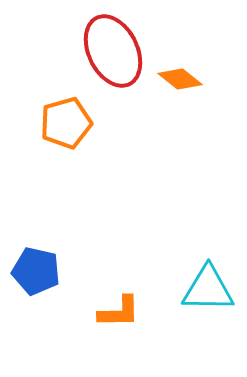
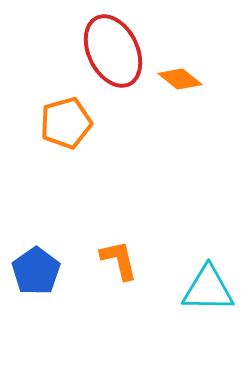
blue pentagon: rotated 24 degrees clockwise
orange L-shape: moved 52 px up; rotated 102 degrees counterclockwise
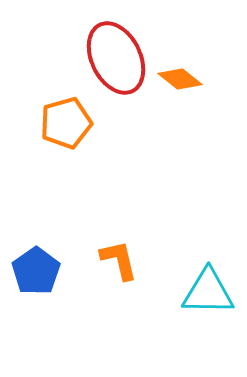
red ellipse: moved 3 px right, 7 px down
cyan triangle: moved 3 px down
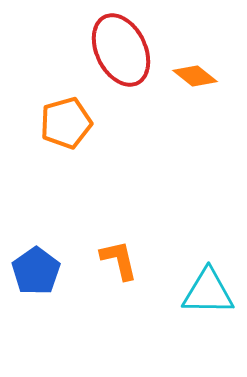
red ellipse: moved 5 px right, 8 px up
orange diamond: moved 15 px right, 3 px up
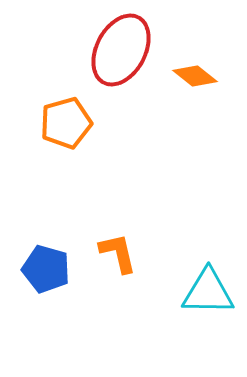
red ellipse: rotated 54 degrees clockwise
orange L-shape: moved 1 px left, 7 px up
blue pentagon: moved 10 px right, 2 px up; rotated 21 degrees counterclockwise
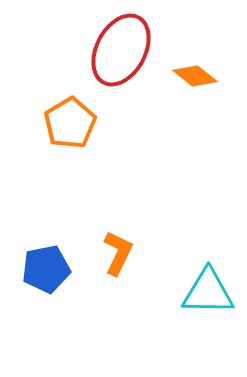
orange pentagon: moved 4 px right; rotated 15 degrees counterclockwise
orange L-shape: rotated 39 degrees clockwise
blue pentagon: rotated 27 degrees counterclockwise
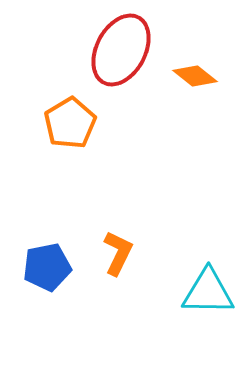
blue pentagon: moved 1 px right, 2 px up
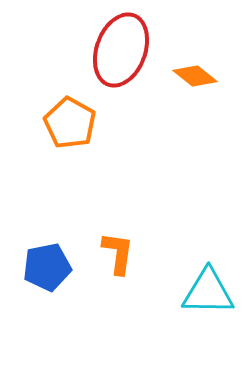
red ellipse: rotated 8 degrees counterclockwise
orange pentagon: rotated 12 degrees counterclockwise
orange L-shape: rotated 18 degrees counterclockwise
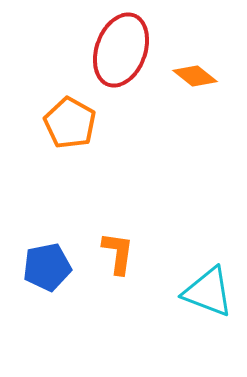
cyan triangle: rotated 20 degrees clockwise
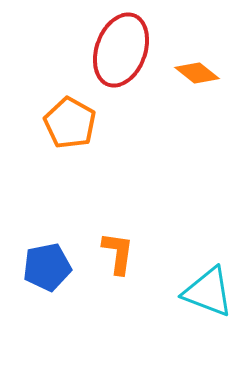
orange diamond: moved 2 px right, 3 px up
